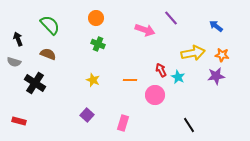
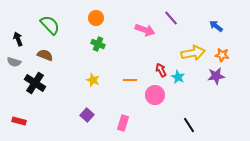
brown semicircle: moved 3 px left, 1 px down
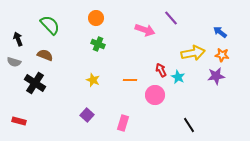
blue arrow: moved 4 px right, 6 px down
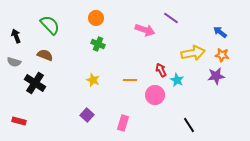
purple line: rotated 14 degrees counterclockwise
black arrow: moved 2 px left, 3 px up
cyan star: moved 1 px left, 3 px down
